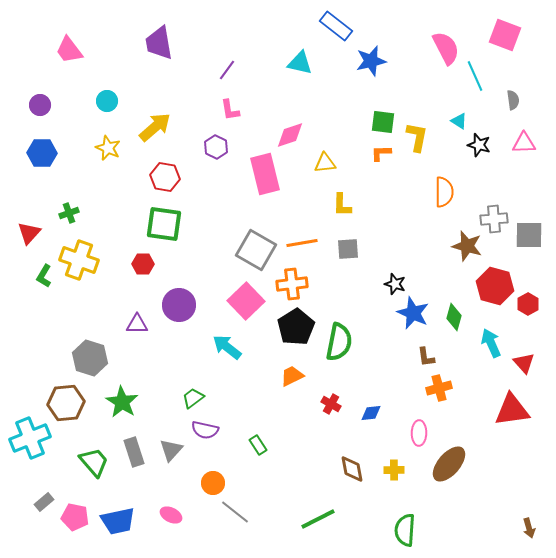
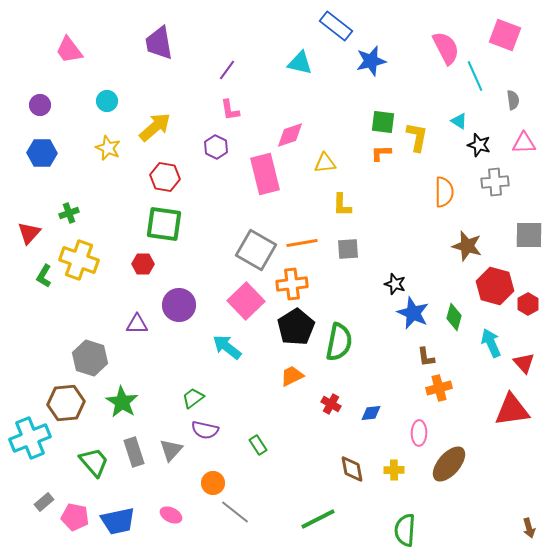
gray cross at (494, 219): moved 1 px right, 37 px up
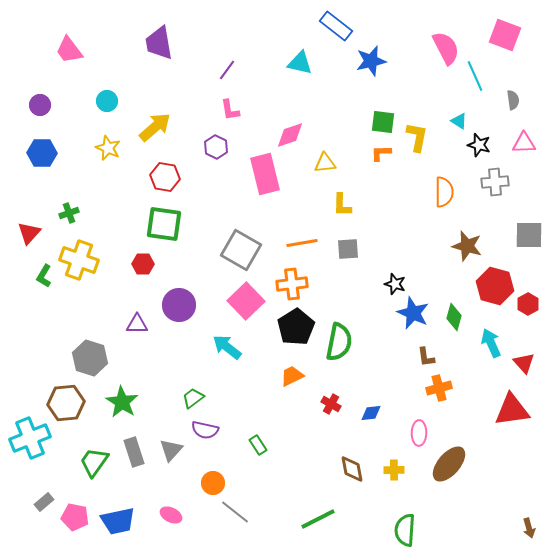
gray square at (256, 250): moved 15 px left
green trapezoid at (94, 462): rotated 104 degrees counterclockwise
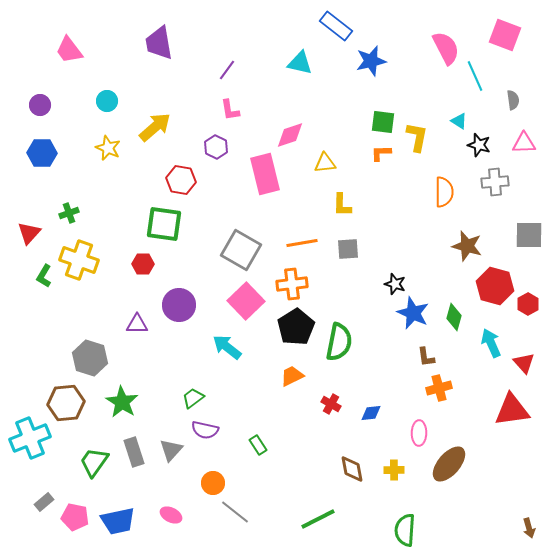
red hexagon at (165, 177): moved 16 px right, 3 px down
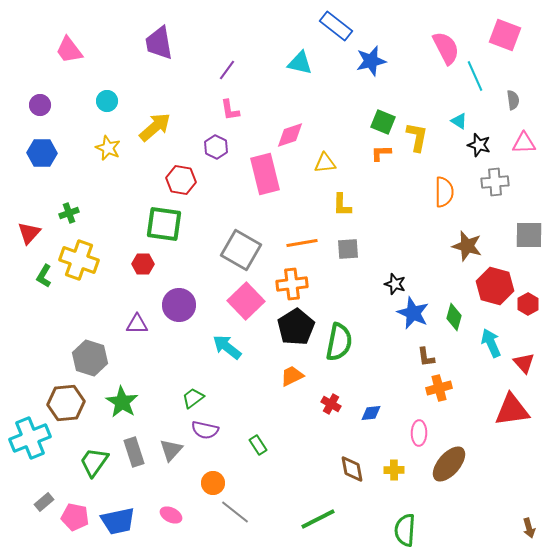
green square at (383, 122): rotated 15 degrees clockwise
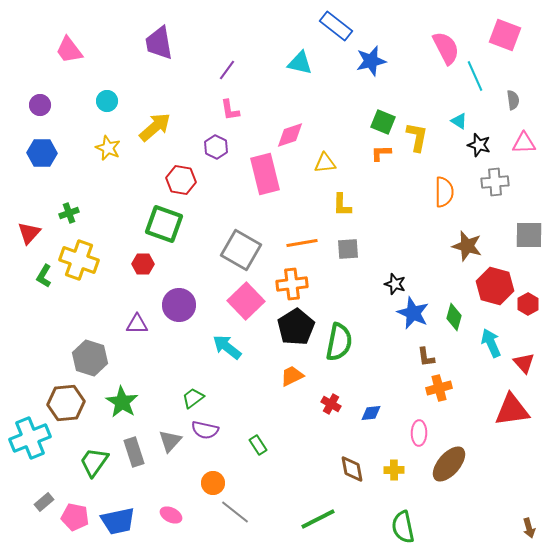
green square at (164, 224): rotated 12 degrees clockwise
gray triangle at (171, 450): moved 1 px left, 9 px up
green semicircle at (405, 530): moved 2 px left, 3 px up; rotated 16 degrees counterclockwise
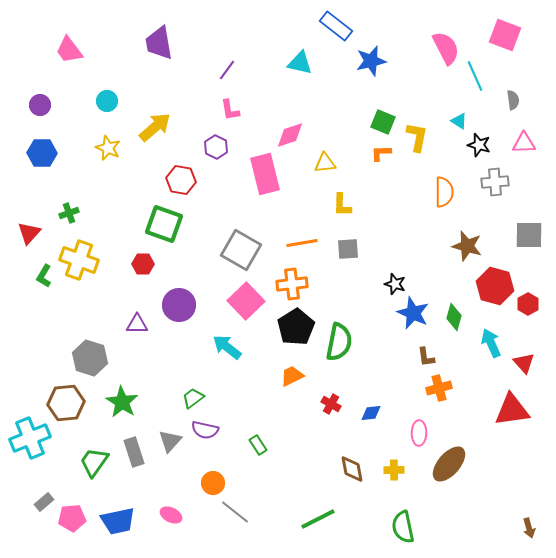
pink pentagon at (75, 517): moved 3 px left, 1 px down; rotated 16 degrees counterclockwise
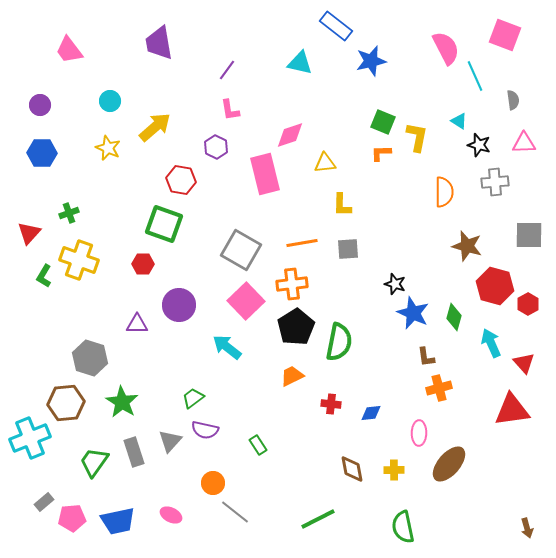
cyan circle at (107, 101): moved 3 px right
red cross at (331, 404): rotated 24 degrees counterclockwise
brown arrow at (529, 528): moved 2 px left
